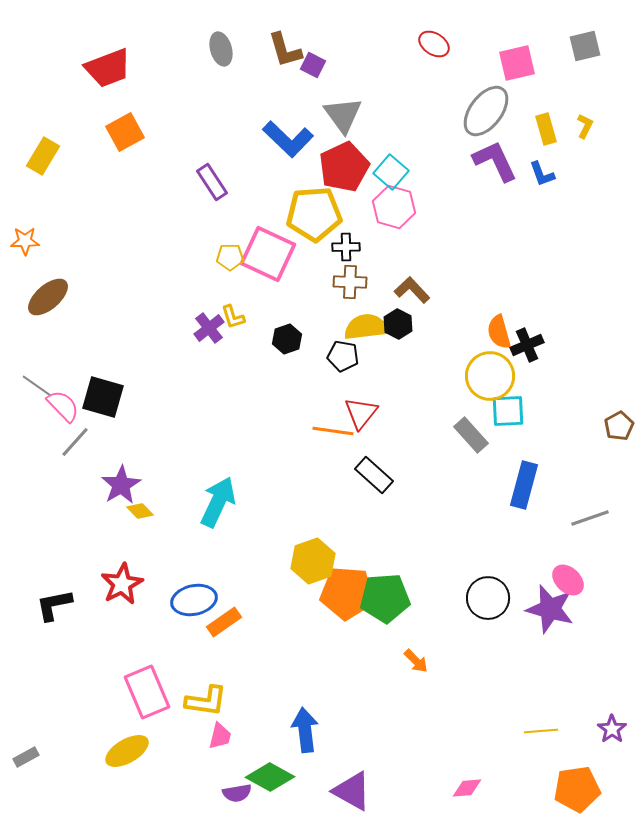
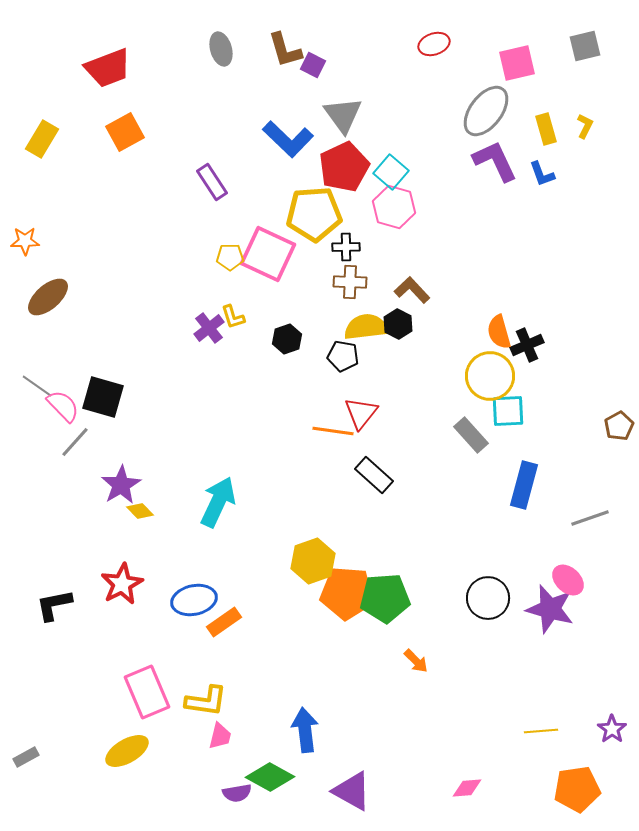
red ellipse at (434, 44): rotated 52 degrees counterclockwise
yellow rectangle at (43, 156): moved 1 px left, 17 px up
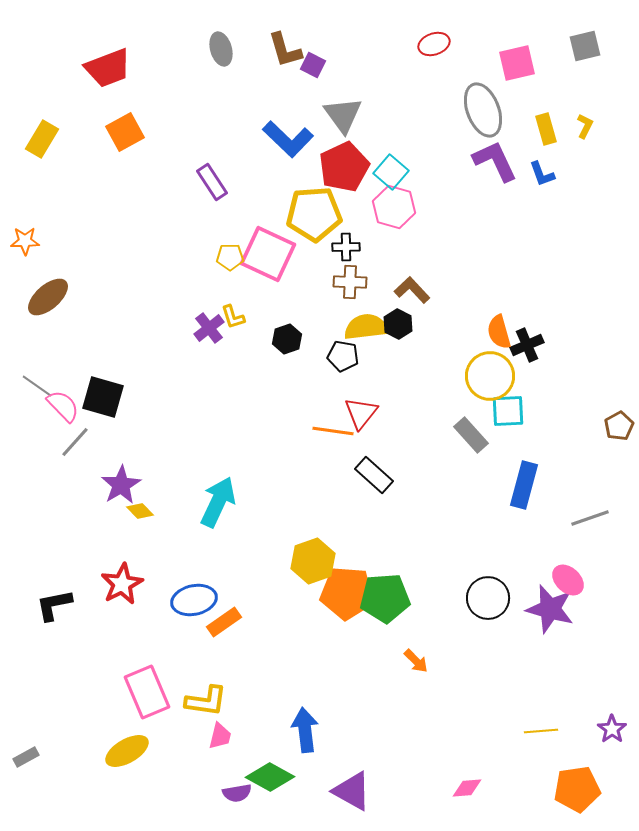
gray ellipse at (486, 111): moved 3 px left, 1 px up; rotated 58 degrees counterclockwise
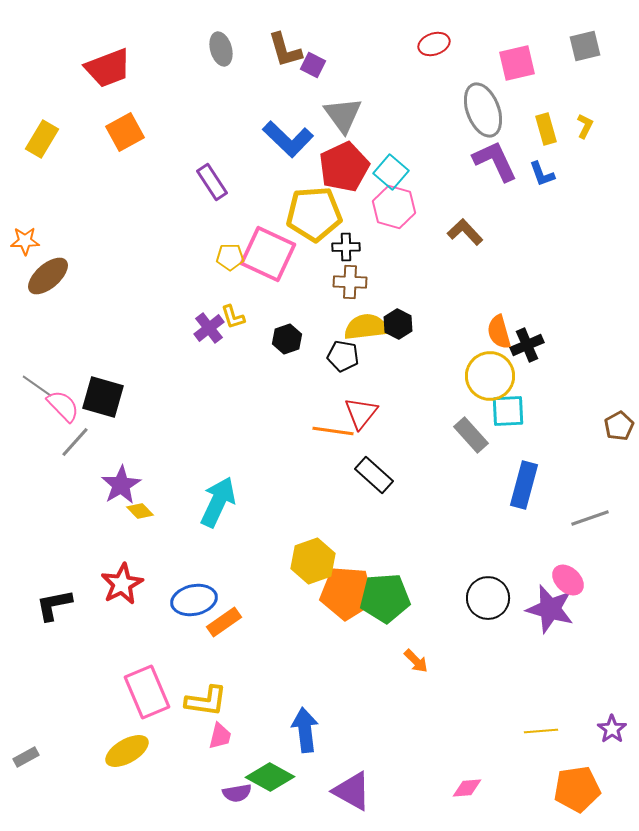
brown L-shape at (412, 290): moved 53 px right, 58 px up
brown ellipse at (48, 297): moved 21 px up
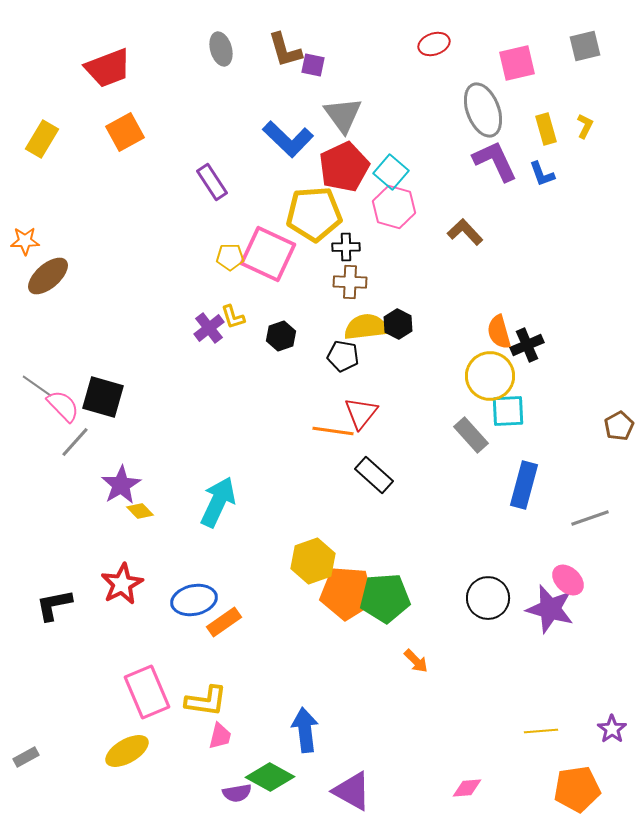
purple square at (313, 65): rotated 15 degrees counterclockwise
black hexagon at (287, 339): moved 6 px left, 3 px up
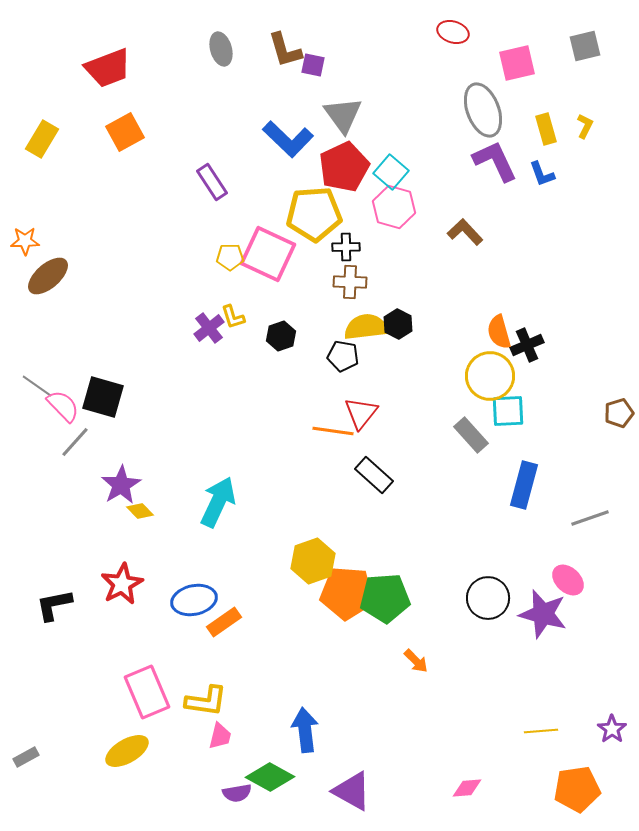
red ellipse at (434, 44): moved 19 px right, 12 px up; rotated 36 degrees clockwise
brown pentagon at (619, 426): moved 13 px up; rotated 12 degrees clockwise
purple star at (550, 609): moved 7 px left, 5 px down
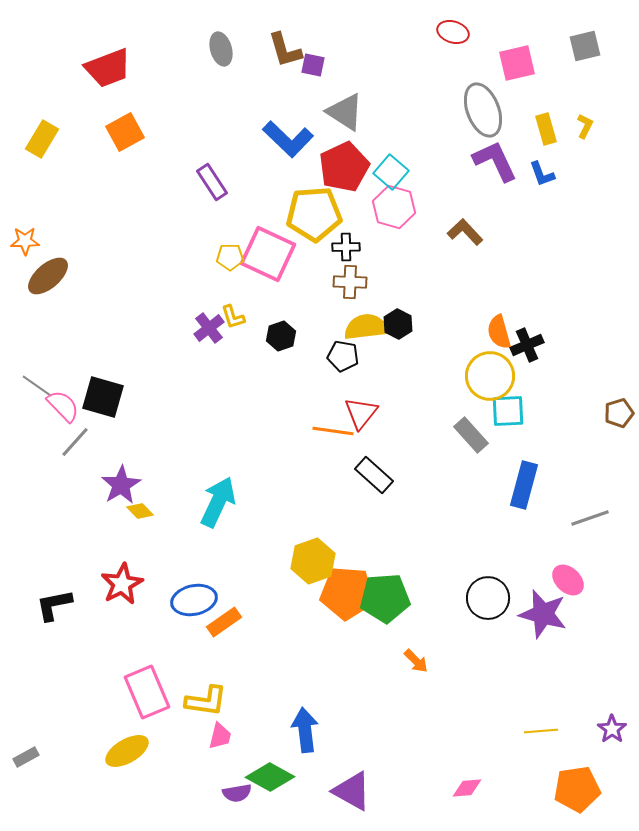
gray triangle at (343, 115): moved 2 px right, 3 px up; rotated 21 degrees counterclockwise
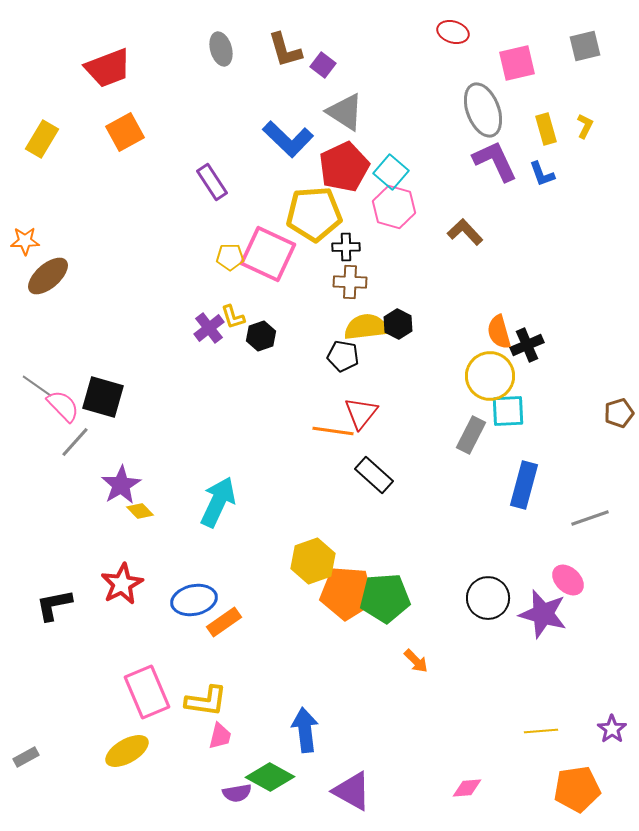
purple square at (313, 65): moved 10 px right; rotated 25 degrees clockwise
black hexagon at (281, 336): moved 20 px left
gray rectangle at (471, 435): rotated 69 degrees clockwise
